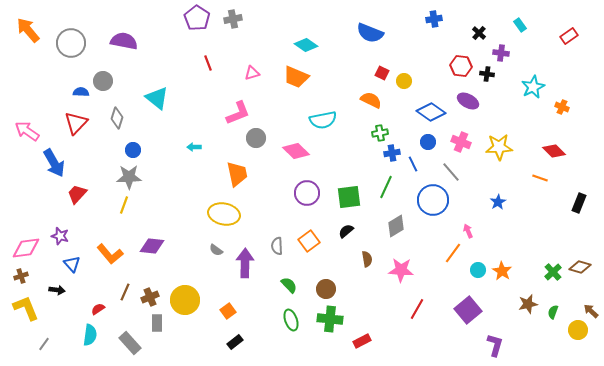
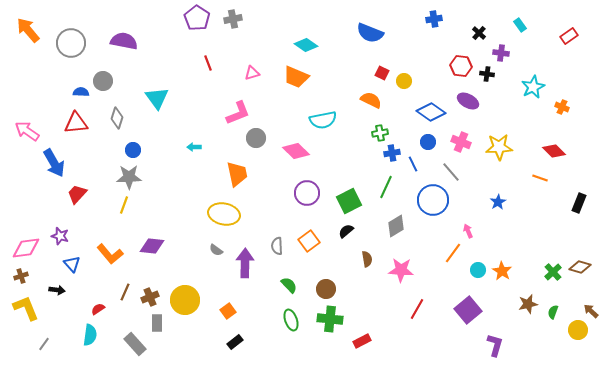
cyan triangle at (157, 98): rotated 15 degrees clockwise
red triangle at (76, 123): rotated 40 degrees clockwise
green square at (349, 197): moved 4 px down; rotated 20 degrees counterclockwise
gray rectangle at (130, 343): moved 5 px right, 1 px down
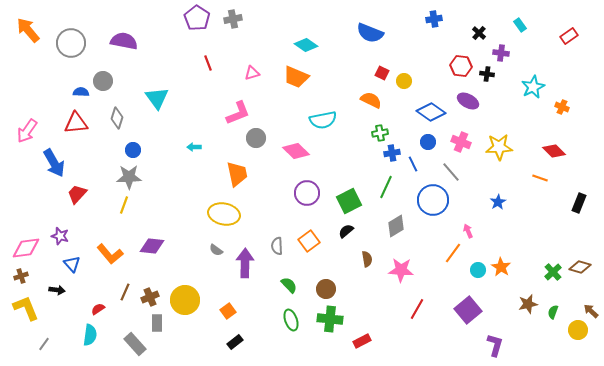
pink arrow at (27, 131): rotated 90 degrees counterclockwise
orange star at (502, 271): moved 1 px left, 4 px up
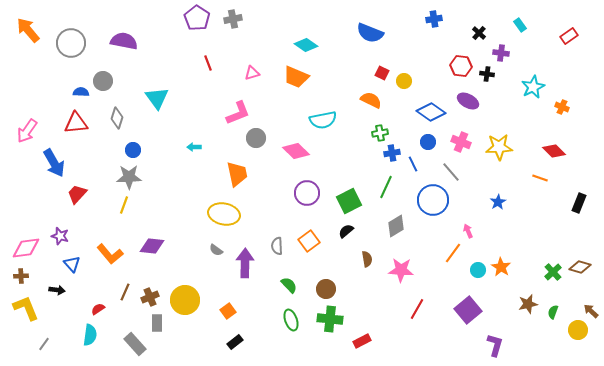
brown cross at (21, 276): rotated 16 degrees clockwise
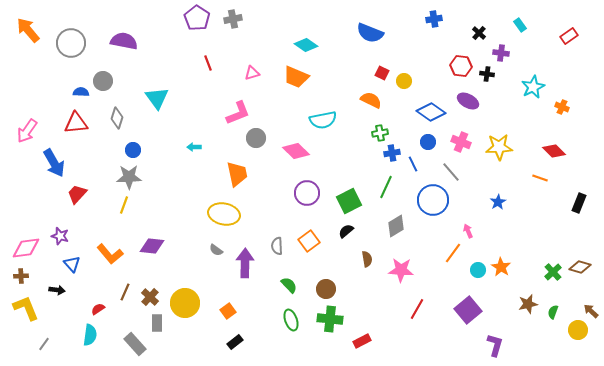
brown cross at (150, 297): rotated 24 degrees counterclockwise
yellow circle at (185, 300): moved 3 px down
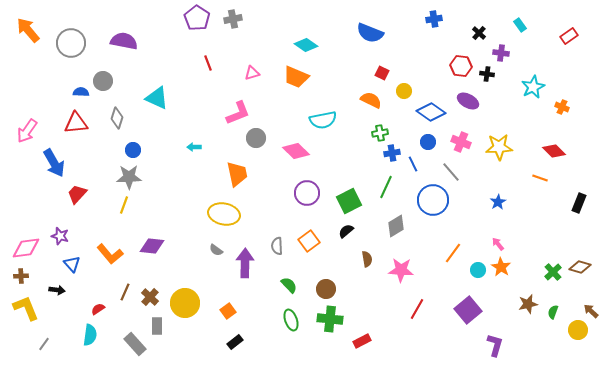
yellow circle at (404, 81): moved 10 px down
cyan triangle at (157, 98): rotated 30 degrees counterclockwise
pink arrow at (468, 231): moved 30 px right, 13 px down; rotated 16 degrees counterclockwise
gray rectangle at (157, 323): moved 3 px down
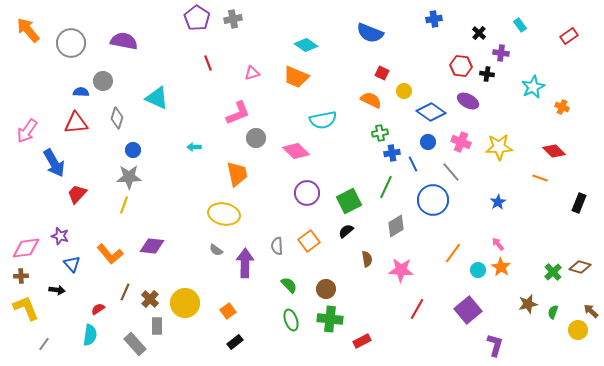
brown cross at (150, 297): moved 2 px down
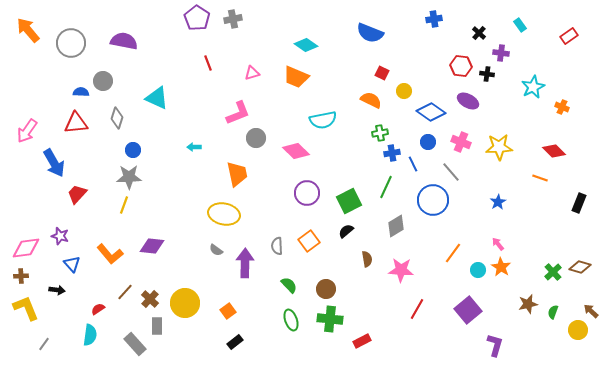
brown line at (125, 292): rotated 18 degrees clockwise
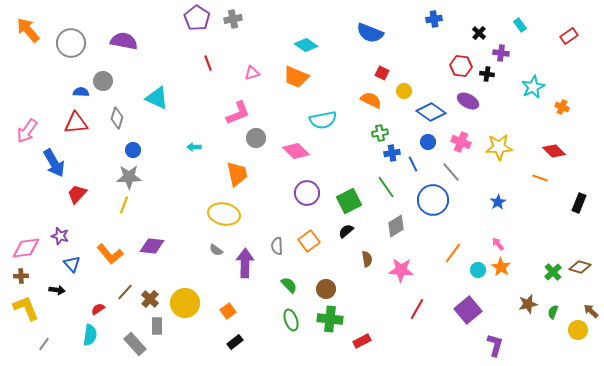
green line at (386, 187): rotated 60 degrees counterclockwise
